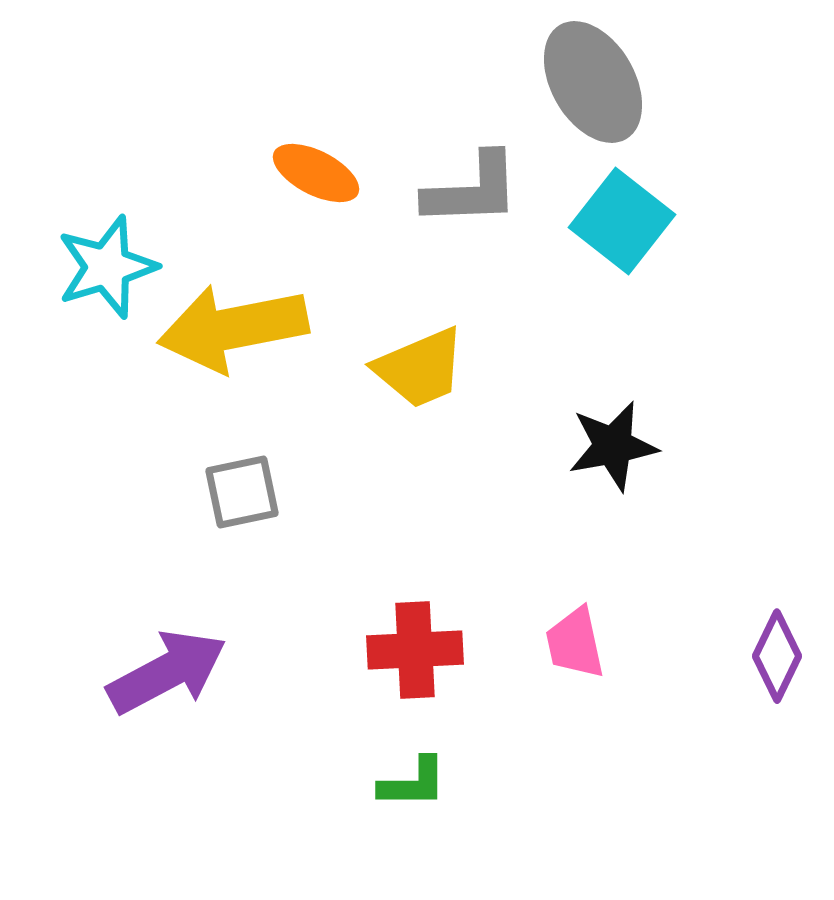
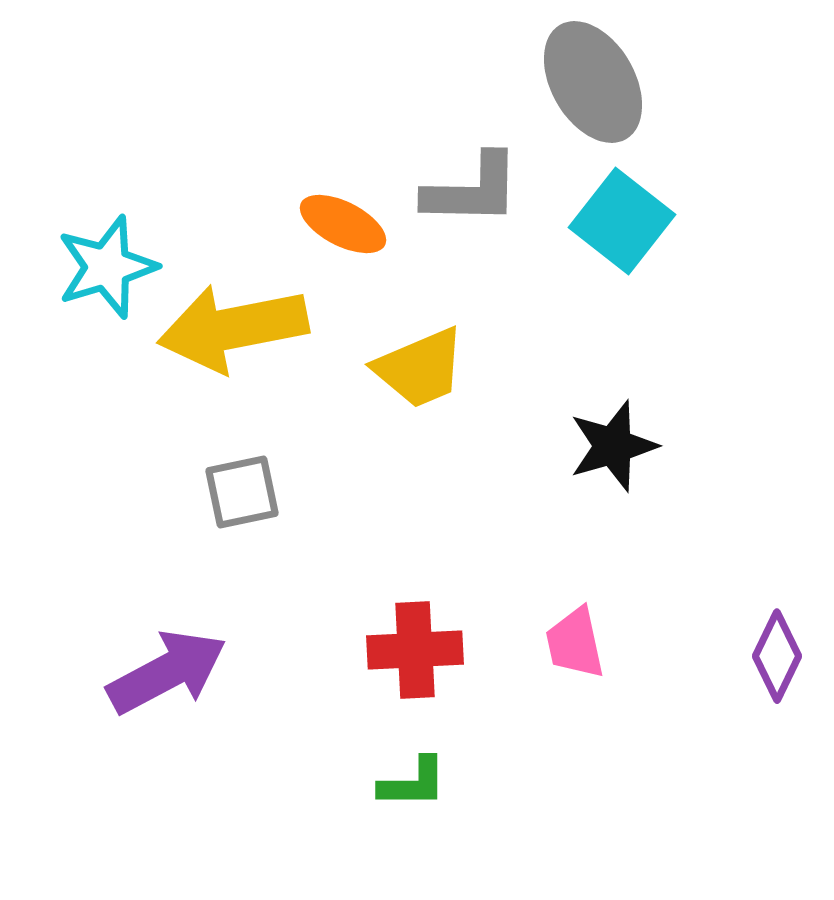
orange ellipse: moved 27 px right, 51 px down
gray L-shape: rotated 3 degrees clockwise
black star: rotated 6 degrees counterclockwise
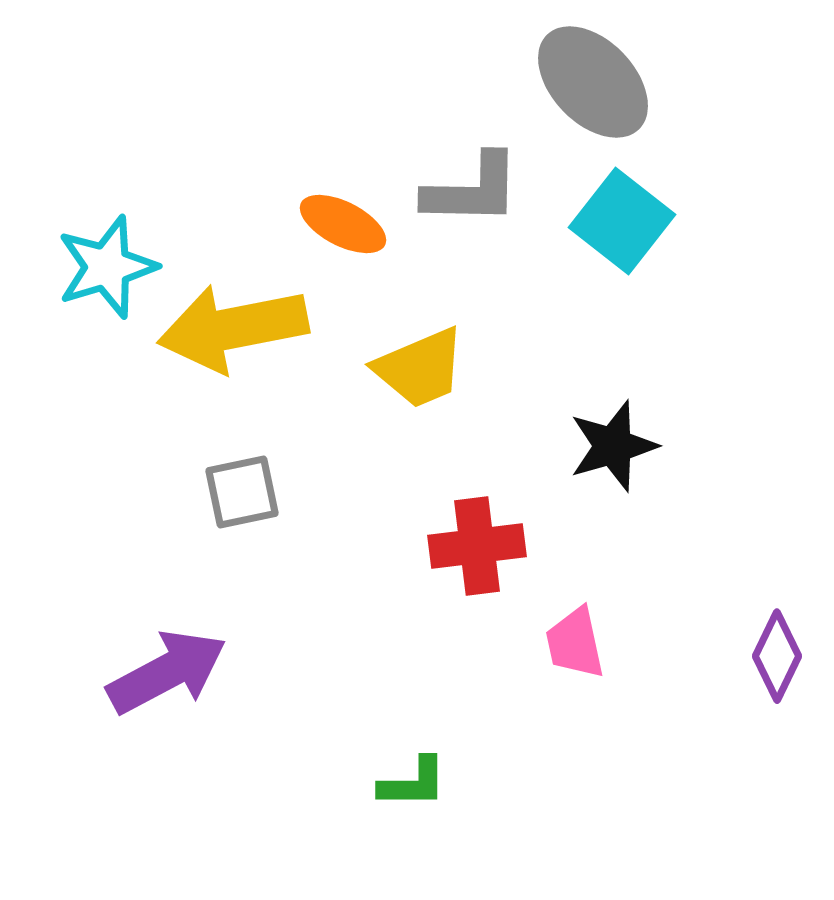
gray ellipse: rotated 14 degrees counterclockwise
red cross: moved 62 px right, 104 px up; rotated 4 degrees counterclockwise
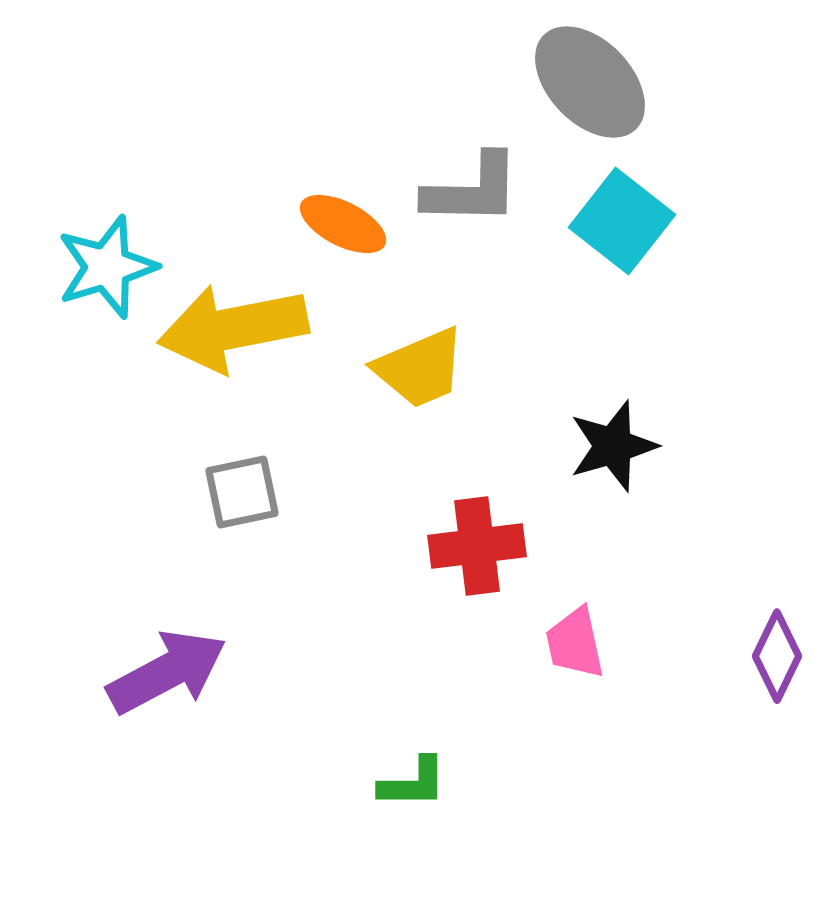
gray ellipse: moved 3 px left
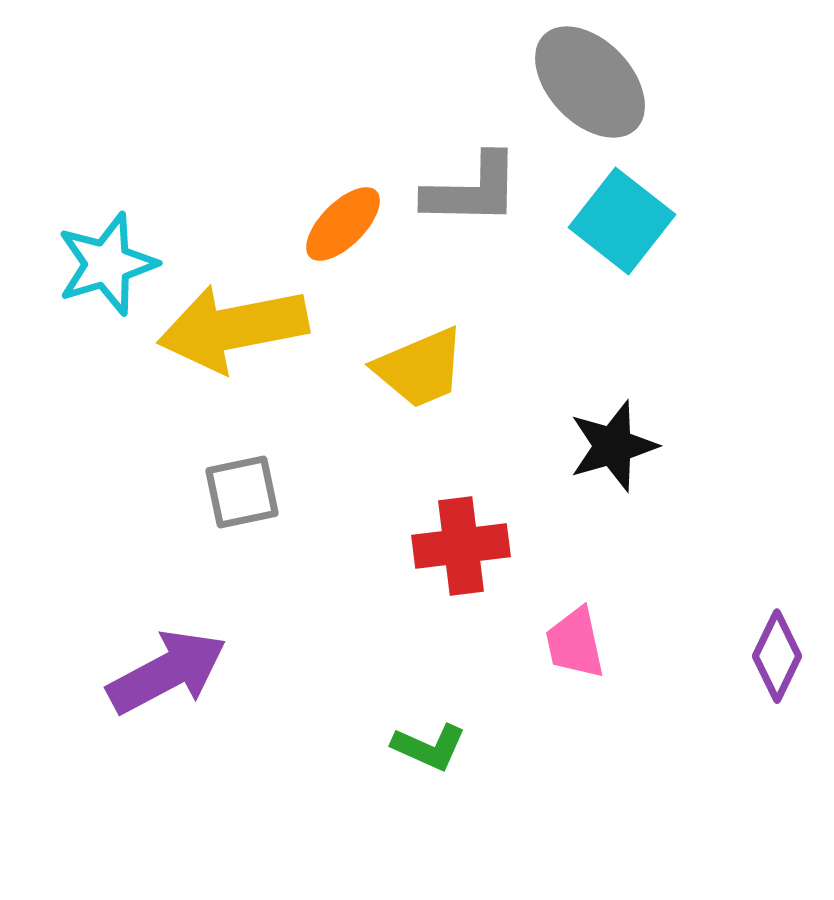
orange ellipse: rotated 72 degrees counterclockwise
cyan star: moved 3 px up
red cross: moved 16 px left
green L-shape: moved 16 px right, 36 px up; rotated 24 degrees clockwise
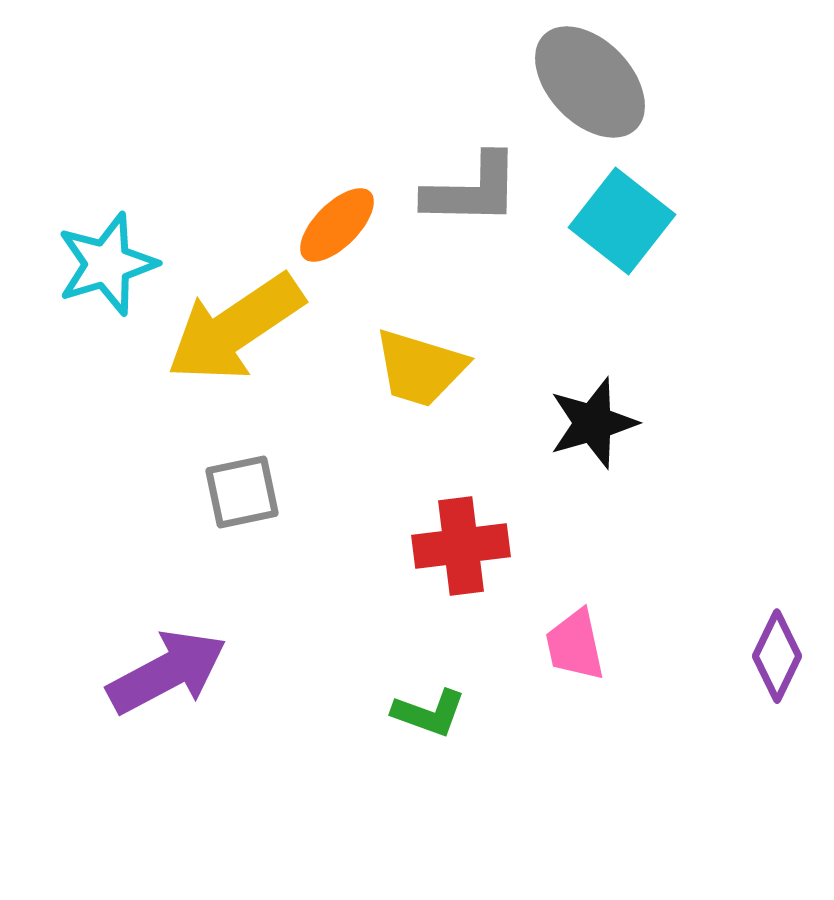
orange ellipse: moved 6 px left, 1 px down
yellow arrow: moved 2 px right; rotated 23 degrees counterclockwise
yellow trapezoid: rotated 40 degrees clockwise
black star: moved 20 px left, 23 px up
pink trapezoid: moved 2 px down
green L-shape: moved 34 px up; rotated 4 degrees counterclockwise
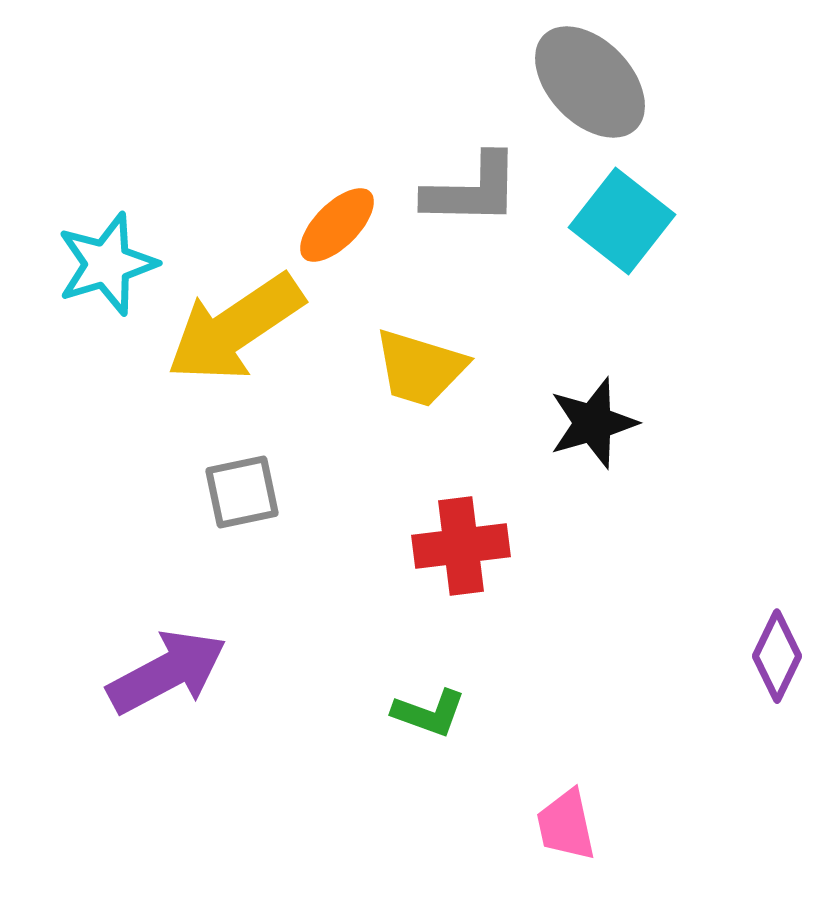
pink trapezoid: moved 9 px left, 180 px down
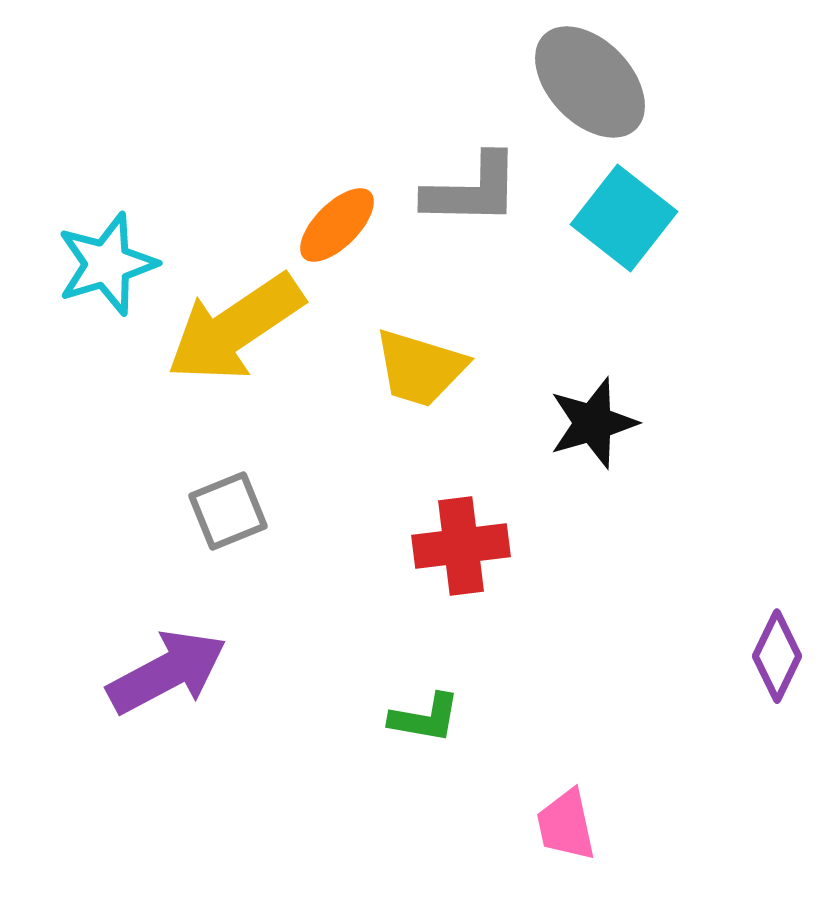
cyan square: moved 2 px right, 3 px up
gray square: moved 14 px left, 19 px down; rotated 10 degrees counterclockwise
green L-shape: moved 4 px left, 5 px down; rotated 10 degrees counterclockwise
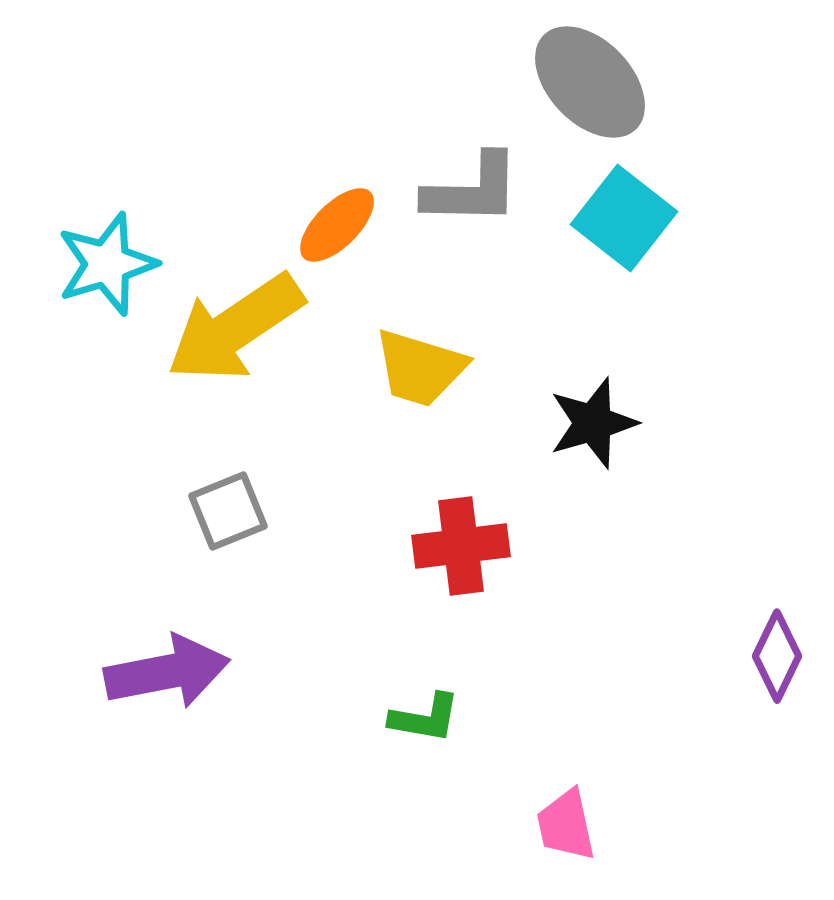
purple arrow: rotated 17 degrees clockwise
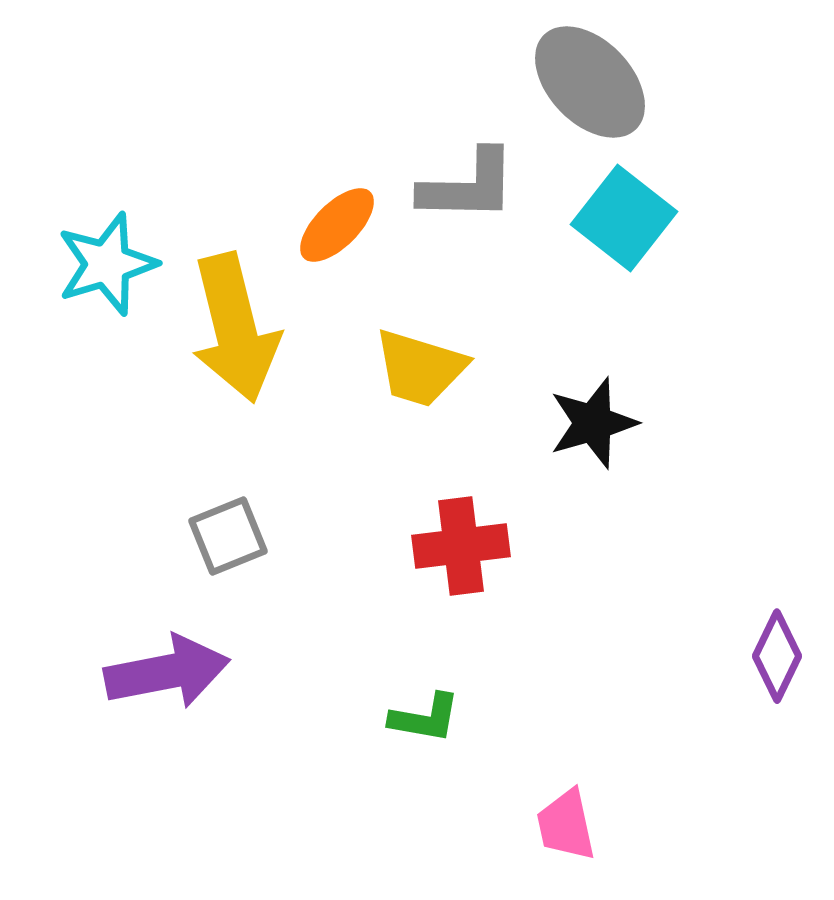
gray L-shape: moved 4 px left, 4 px up
yellow arrow: rotated 70 degrees counterclockwise
gray square: moved 25 px down
